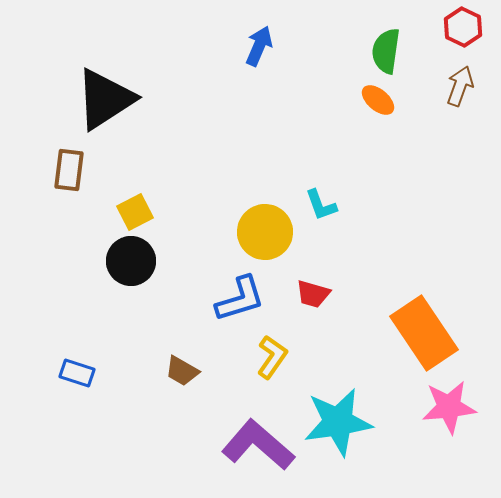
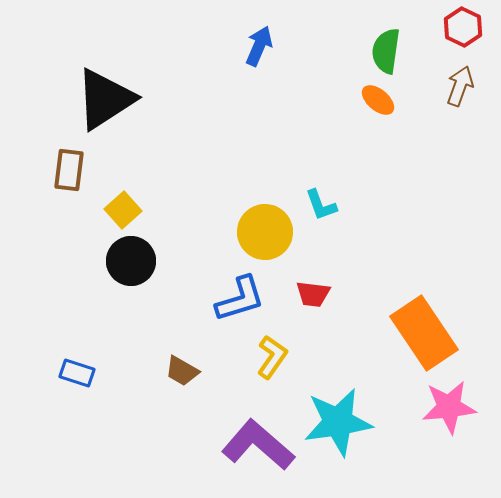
yellow square: moved 12 px left, 2 px up; rotated 15 degrees counterclockwise
red trapezoid: rotated 9 degrees counterclockwise
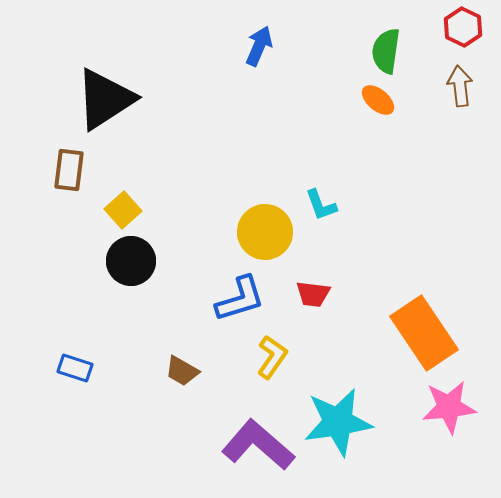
brown arrow: rotated 27 degrees counterclockwise
blue rectangle: moved 2 px left, 5 px up
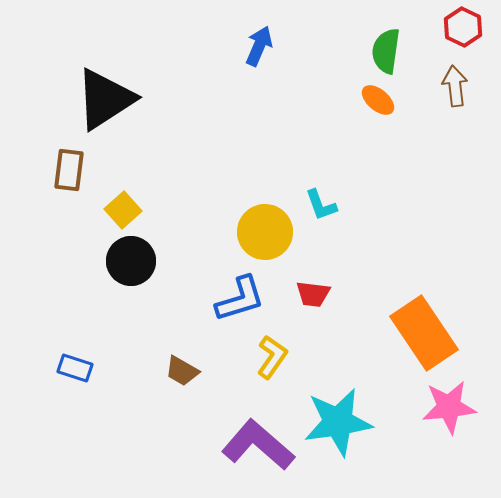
brown arrow: moved 5 px left
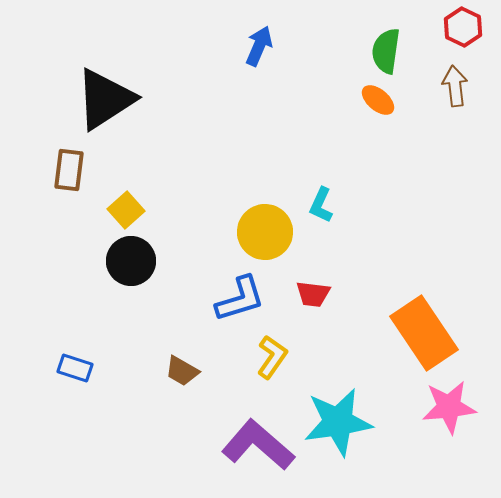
cyan L-shape: rotated 45 degrees clockwise
yellow square: moved 3 px right
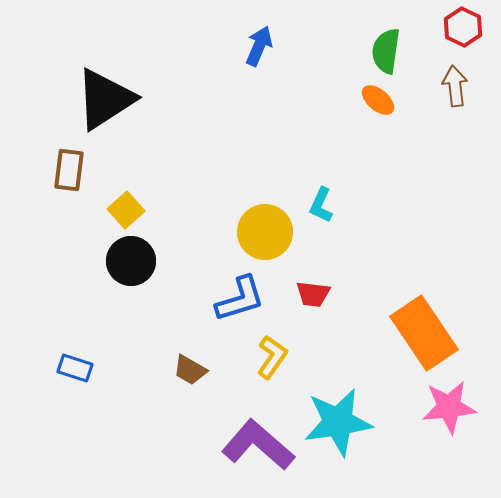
brown trapezoid: moved 8 px right, 1 px up
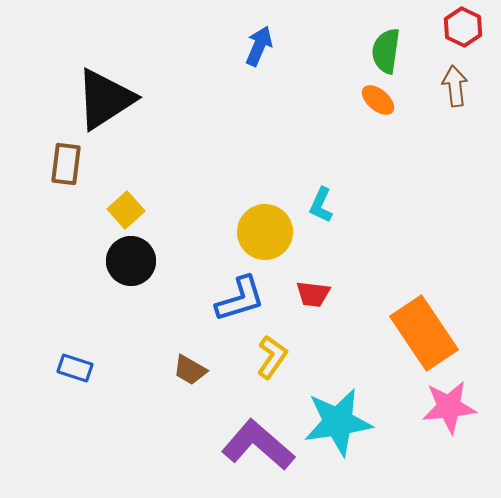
brown rectangle: moved 3 px left, 6 px up
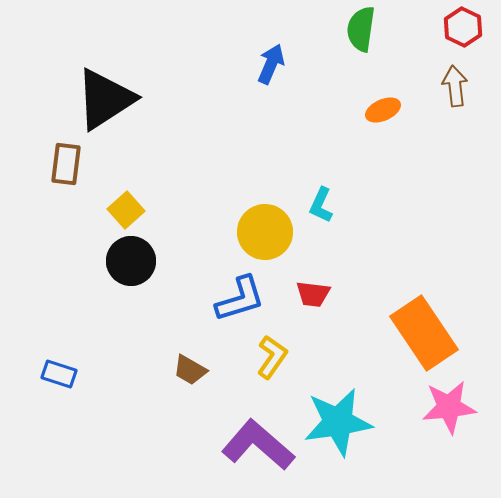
blue arrow: moved 12 px right, 18 px down
green semicircle: moved 25 px left, 22 px up
orange ellipse: moved 5 px right, 10 px down; rotated 64 degrees counterclockwise
blue rectangle: moved 16 px left, 6 px down
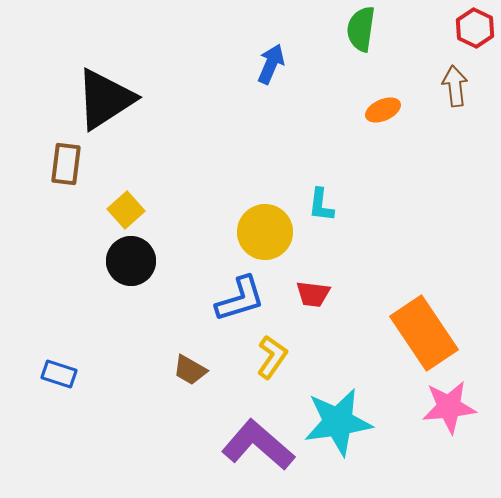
red hexagon: moved 12 px right, 1 px down
cyan L-shape: rotated 18 degrees counterclockwise
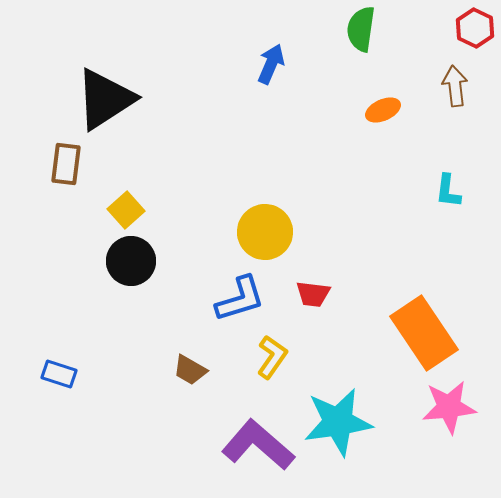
cyan L-shape: moved 127 px right, 14 px up
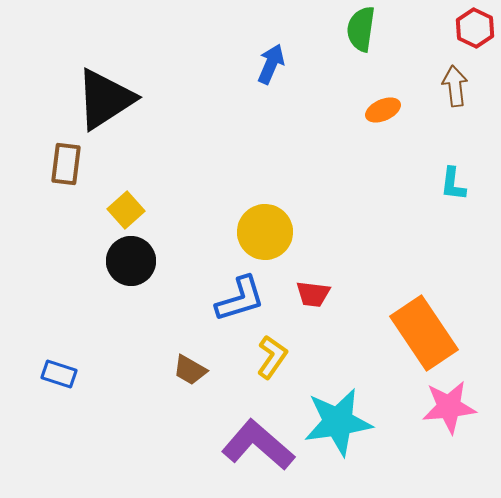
cyan L-shape: moved 5 px right, 7 px up
